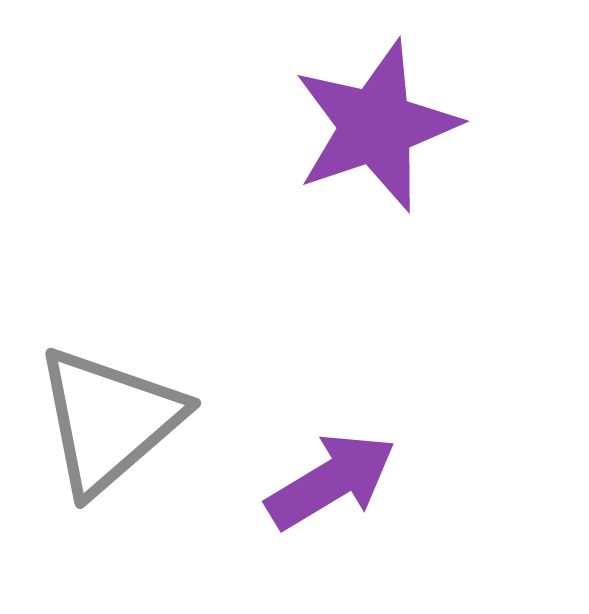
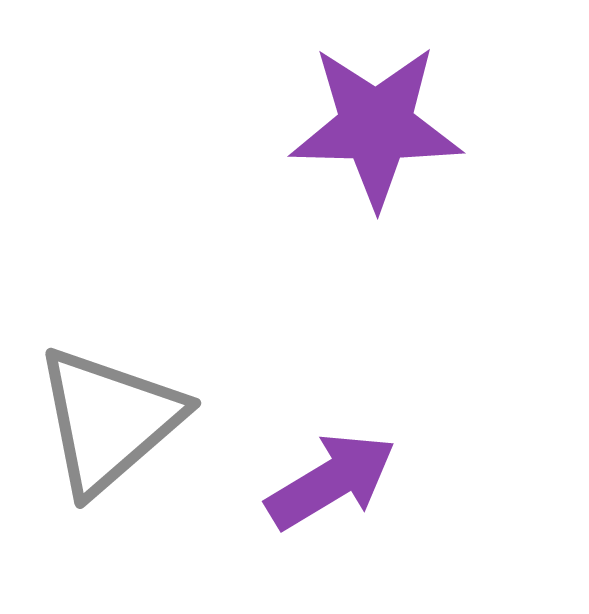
purple star: rotated 20 degrees clockwise
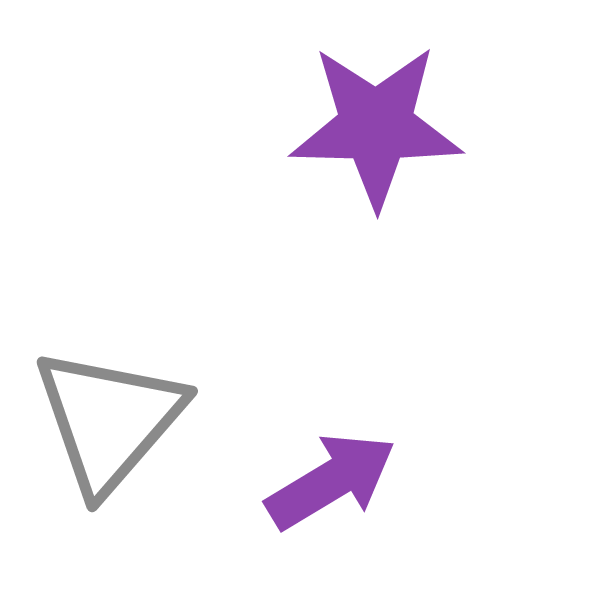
gray triangle: rotated 8 degrees counterclockwise
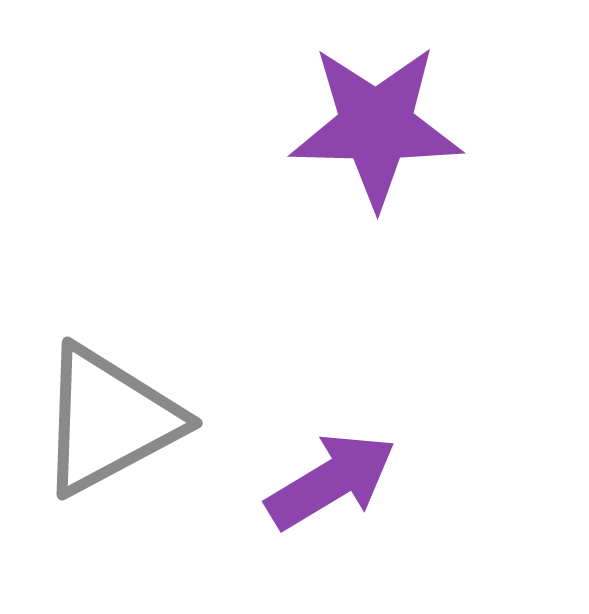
gray triangle: rotated 21 degrees clockwise
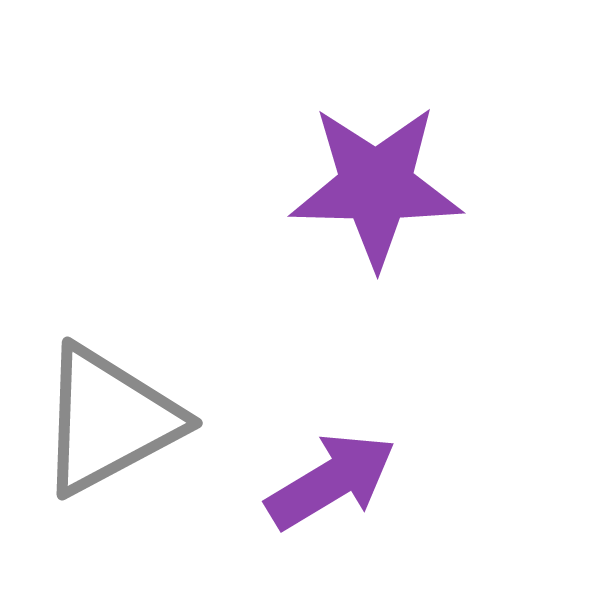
purple star: moved 60 px down
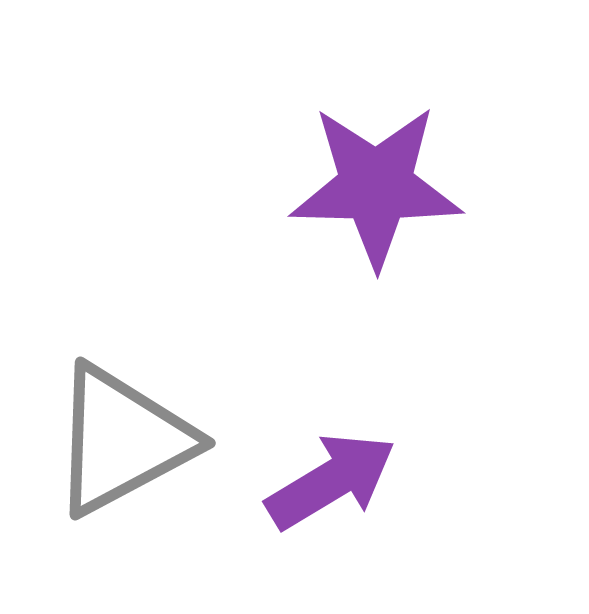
gray triangle: moved 13 px right, 20 px down
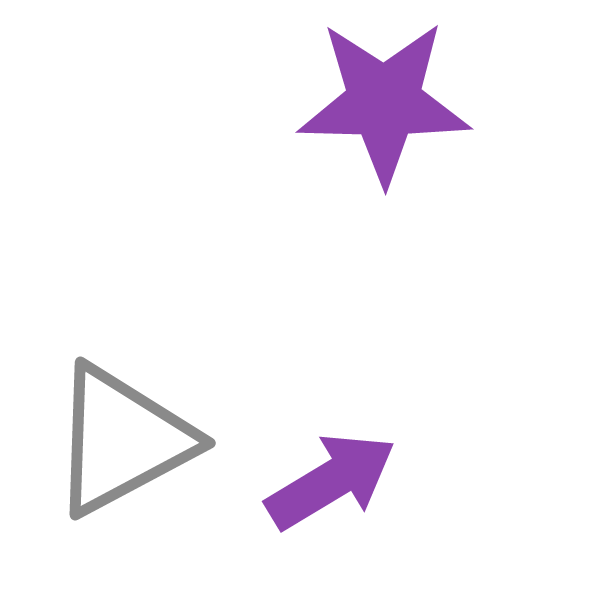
purple star: moved 8 px right, 84 px up
